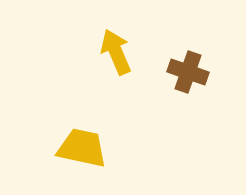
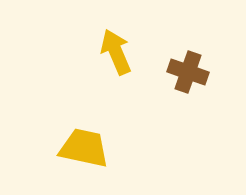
yellow trapezoid: moved 2 px right
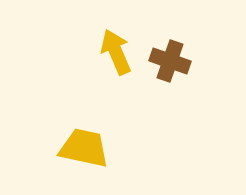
brown cross: moved 18 px left, 11 px up
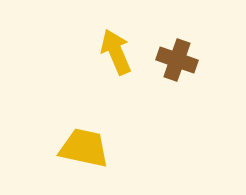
brown cross: moved 7 px right, 1 px up
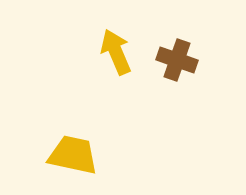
yellow trapezoid: moved 11 px left, 7 px down
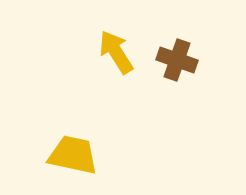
yellow arrow: rotated 9 degrees counterclockwise
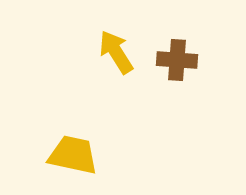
brown cross: rotated 15 degrees counterclockwise
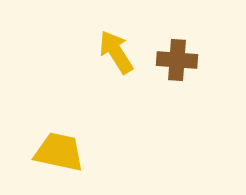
yellow trapezoid: moved 14 px left, 3 px up
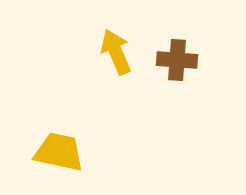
yellow arrow: rotated 9 degrees clockwise
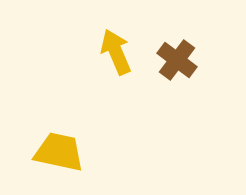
brown cross: rotated 33 degrees clockwise
